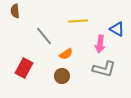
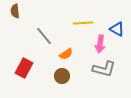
yellow line: moved 5 px right, 2 px down
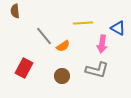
blue triangle: moved 1 px right, 1 px up
pink arrow: moved 2 px right
orange semicircle: moved 3 px left, 8 px up
gray L-shape: moved 7 px left, 1 px down
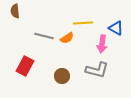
blue triangle: moved 2 px left
gray line: rotated 36 degrees counterclockwise
orange semicircle: moved 4 px right, 8 px up
red rectangle: moved 1 px right, 2 px up
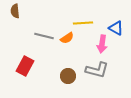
brown circle: moved 6 px right
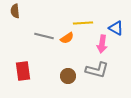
red rectangle: moved 2 px left, 5 px down; rotated 36 degrees counterclockwise
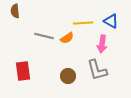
blue triangle: moved 5 px left, 7 px up
gray L-shape: rotated 60 degrees clockwise
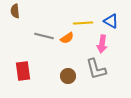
gray L-shape: moved 1 px left, 1 px up
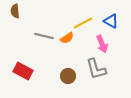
yellow line: rotated 24 degrees counterclockwise
pink arrow: rotated 30 degrees counterclockwise
red rectangle: rotated 54 degrees counterclockwise
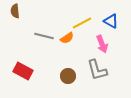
yellow line: moved 1 px left
gray L-shape: moved 1 px right, 1 px down
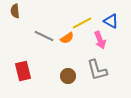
gray line: rotated 12 degrees clockwise
pink arrow: moved 2 px left, 4 px up
red rectangle: rotated 48 degrees clockwise
